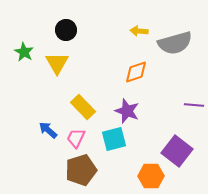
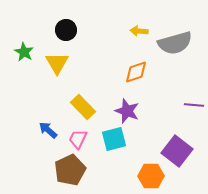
pink trapezoid: moved 2 px right, 1 px down
brown pentagon: moved 11 px left; rotated 8 degrees counterclockwise
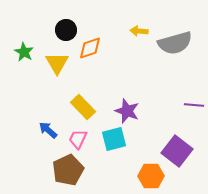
orange diamond: moved 46 px left, 24 px up
brown pentagon: moved 2 px left
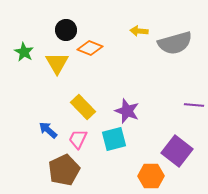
orange diamond: rotated 40 degrees clockwise
brown pentagon: moved 4 px left
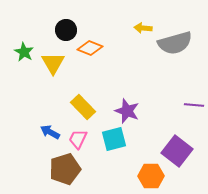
yellow arrow: moved 4 px right, 3 px up
yellow triangle: moved 4 px left
blue arrow: moved 2 px right, 2 px down; rotated 12 degrees counterclockwise
brown pentagon: moved 1 px right, 1 px up; rotated 8 degrees clockwise
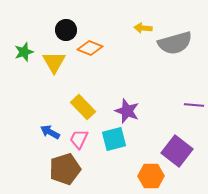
green star: rotated 24 degrees clockwise
yellow triangle: moved 1 px right, 1 px up
pink trapezoid: moved 1 px right
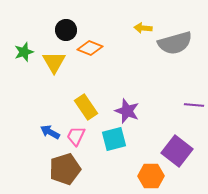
yellow rectangle: moved 3 px right; rotated 10 degrees clockwise
pink trapezoid: moved 3 px left, 3 px up
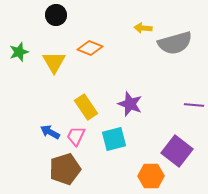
black circle: moved 10 px left, 15 px up
green star: moved 5 px left
purple star: moved 3 px right, 7 px up
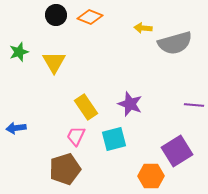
orange diamond: moved 31 px up
blue arrow: moved 34 px left, 4 px up; rotated 36 degrees counterclockwise
purple square: rotated 20 degrees clockwise
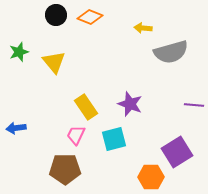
gray semicircle: moved 4 px left, 9 px down
yellow triangle: rotated 10 degrees counterclockwise
pink trapezoid: moved 1 px up
purple square: moved 1 px down
brown pentagon: rotated 16 degrees clockwise
orange hexagon: moved 1 px down
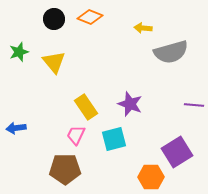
black circle: moved 2 px left, 4 px down
